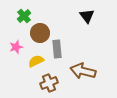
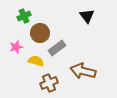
green cross: rotated 16 degrees clockwise
gray rectangle: moved 1 px up; rotated 60 degrees clockwise
yellow semicircle: rotated 42 degrees clockwise
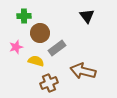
green cross: rotated 24 degrees clockwise
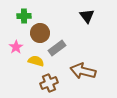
pink star: rotated 16 degrees counterclockwise
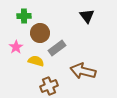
brown cross: moved 3 px down
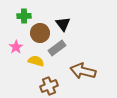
black triangle: moved 24 px left, 8 px down
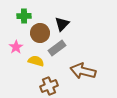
black triangle: moved 1 px left; rotated 21 degrees clockwise
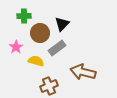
brown arrow: moved 1 px down
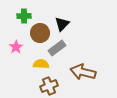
yellow semicircle: moved 5 px right, 3 px down; rotated 14 degrees counterclockwise
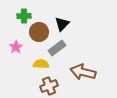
brown circle: moved 1 px left, 1 px up
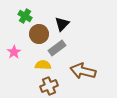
green cross: moved 1 px right; rotated 32 degrees clockwise
brown circle: moved 2 px down
pink star: moved 2 px left, 5 px down
yellow semicircle: moved 2 px right, 1 px down
brown arrow: moved 1 px up
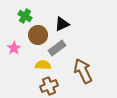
black triangle: rotated 21 degrees clockwise
brown circle: moved 1 px left, 1 px down
pink star: moved 4 px up
brown arrow: rotated 50 degrees clockwise
